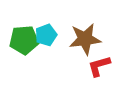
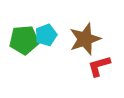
brown star: rotated 12 degrees counterclockwise
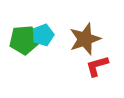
cyan pentagon: moved 3 px left
red L-shape: moved 2 px left
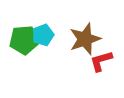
red L-shape: moved 4 px right, 5 px up
